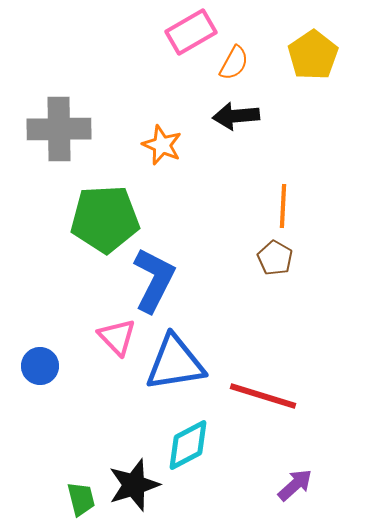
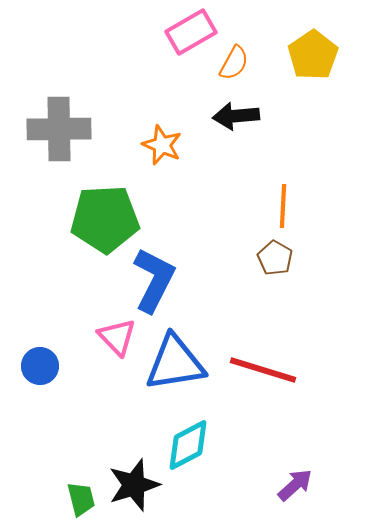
red line: moved 26 px up
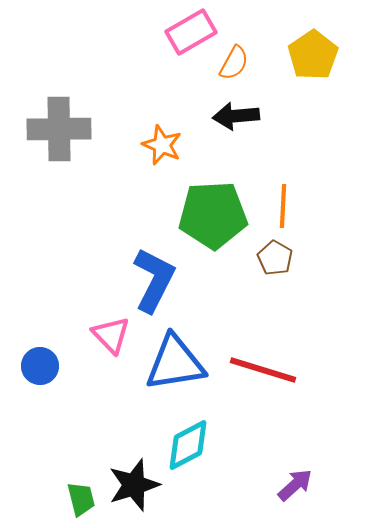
green pentagon: moved 108 px right, 4 px up
pink triangle: moved 6 px left, 2 px up
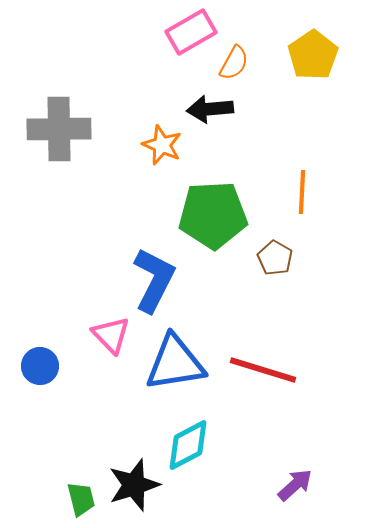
black arrow: moved 26 px left, 7 px up
orange line: moved 19 px right, 14 px up
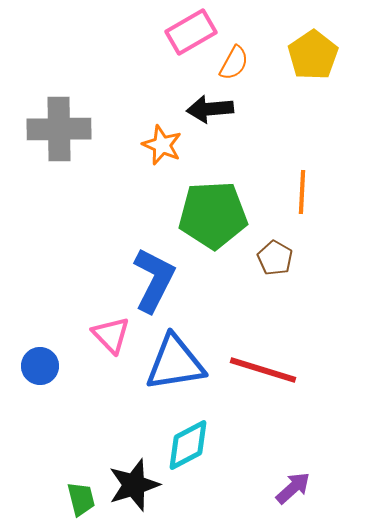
purple arrow: moved 2 px left, 3 px down
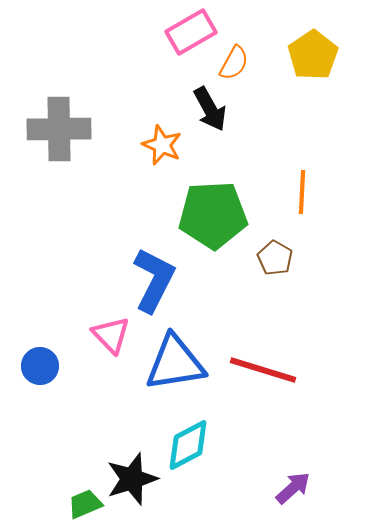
black arrow: rotated 114 degrees counterclockwise
black star: moved 2 px left, 6 px up
green trapezoid: moved 4 px right, 5 px down; rotated 99 degrees counterclockwise
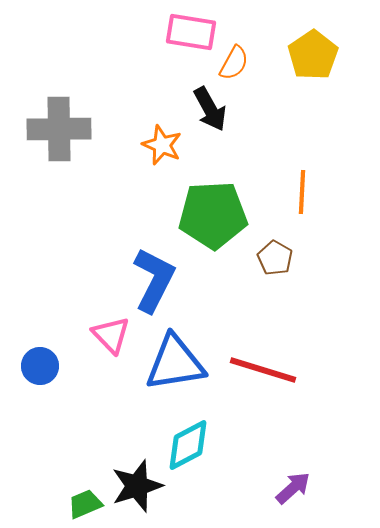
pink rectangle: rotated 39 degrees clockwise
black star: moved 5 px right, 7 px down
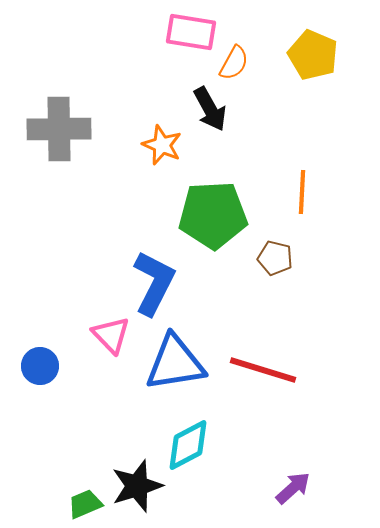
yellow pentagon: rotated 15 degrees counterclockwise
brown pentagon: rotated 16 degrees counterclockwise
blue L-shape: moved 3 px down
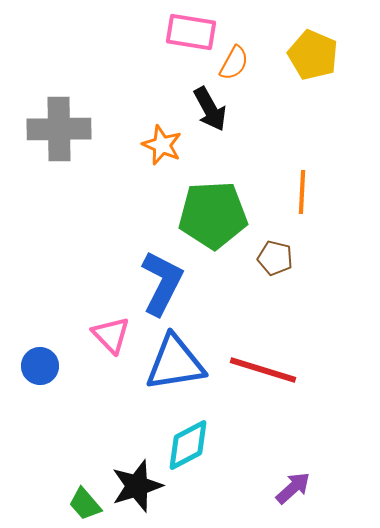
blue L-shape: moved 8 px right
green trapezoid: rotated 108 degrees counterclockwise
